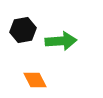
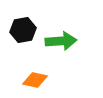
orange diamond: rotated 50 degrees counterclockwise
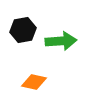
orange diamond: moved 1 px left, 2 px down
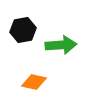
green arrow: moved 4 px down
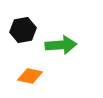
orange diamond: moved 4 px left, 6 px up
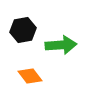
orange diamond: rotated 40 degrees clockwise
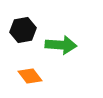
green arrow: rotated 8 degrees clockwise
